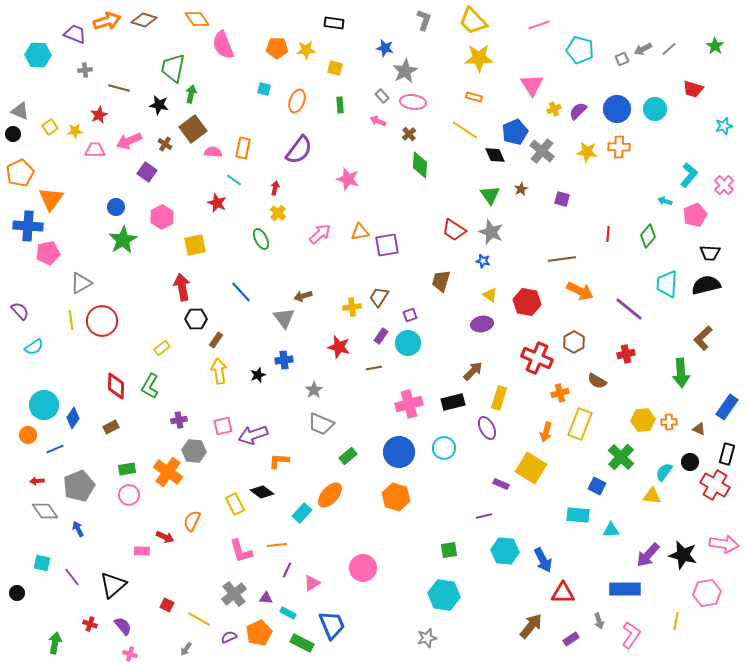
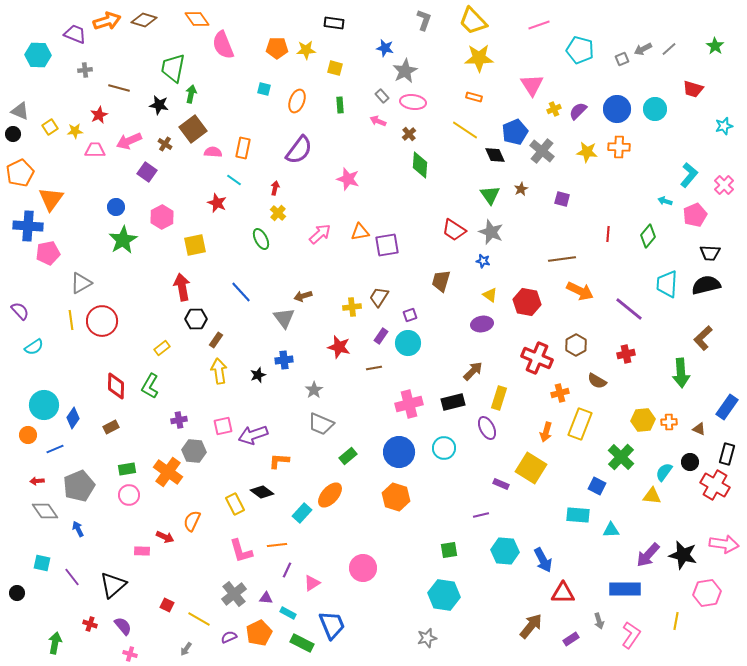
brown hexagon at (574, 342): moved 2 px right, 3 px down
purple line at (484, 516): moved 3 px left, 1 px up
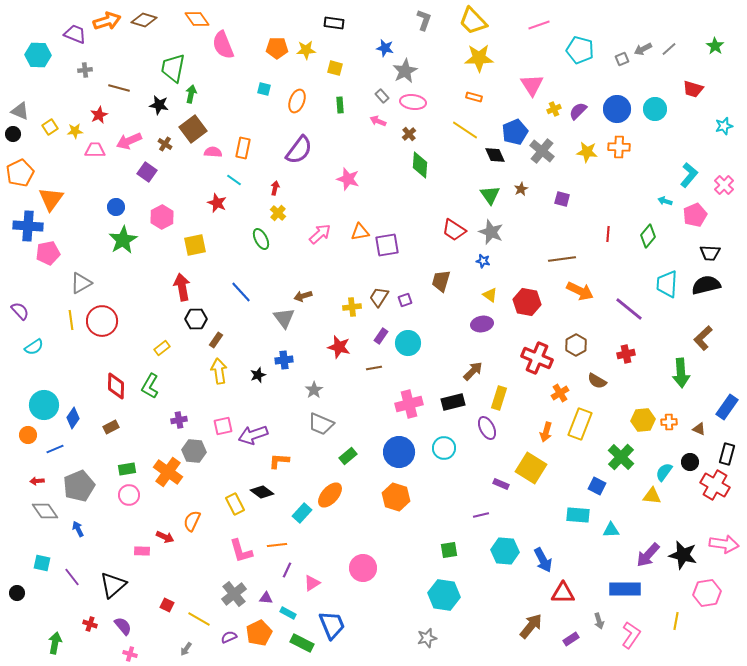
purple square at (410, 315): moved 5 px left, 15 px up
orange cross at (560, 393): rotated 18 degrees counterclockwise
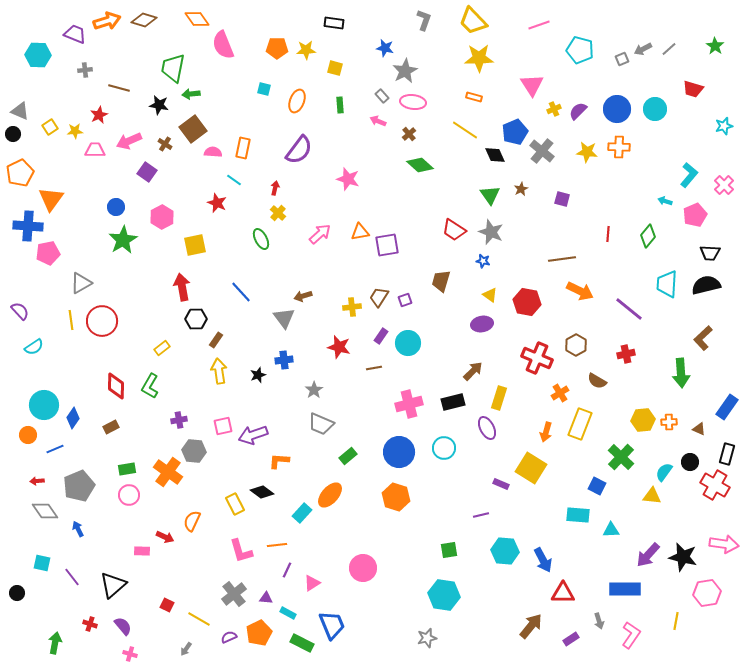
green arrow at (191, 94): rotated 108 degrees counterclockwise
green diamond at (420, 165): rotated 52 degrees counterclockwise
black star at (683, 555): moved 2 px down
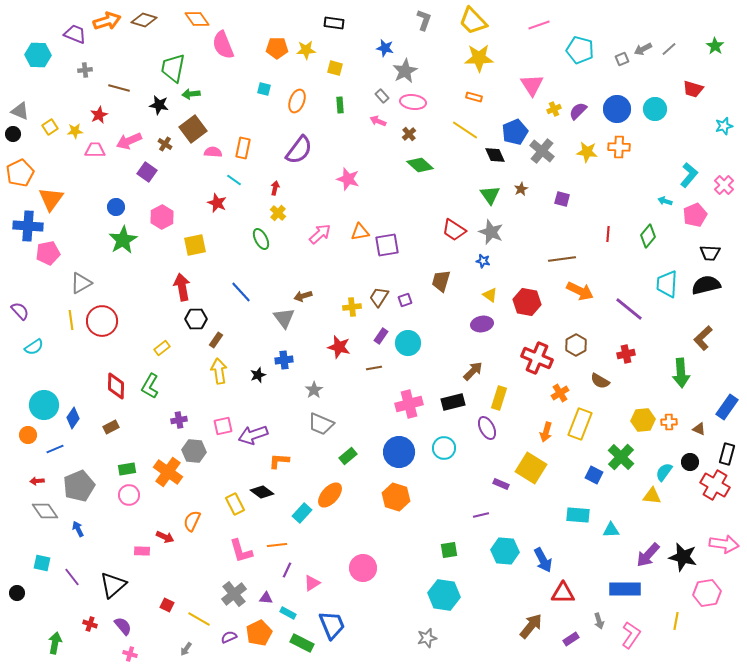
brown semicircle at (597, 381): moved 3 px right
blue square at (597, 486): moved 3 px left, 11 px up
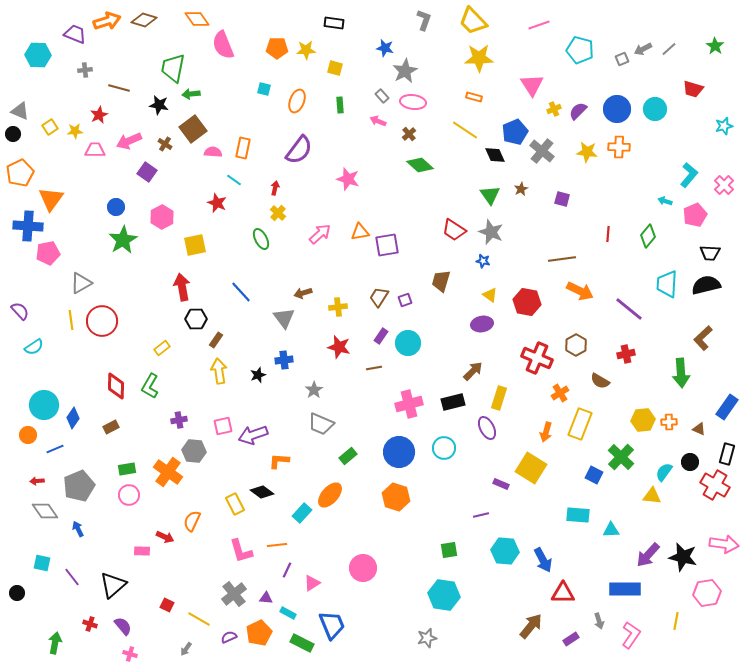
brown arrow at (303, 296): moved 3 px up
yellow cross at (352, 307): moved 14 px left
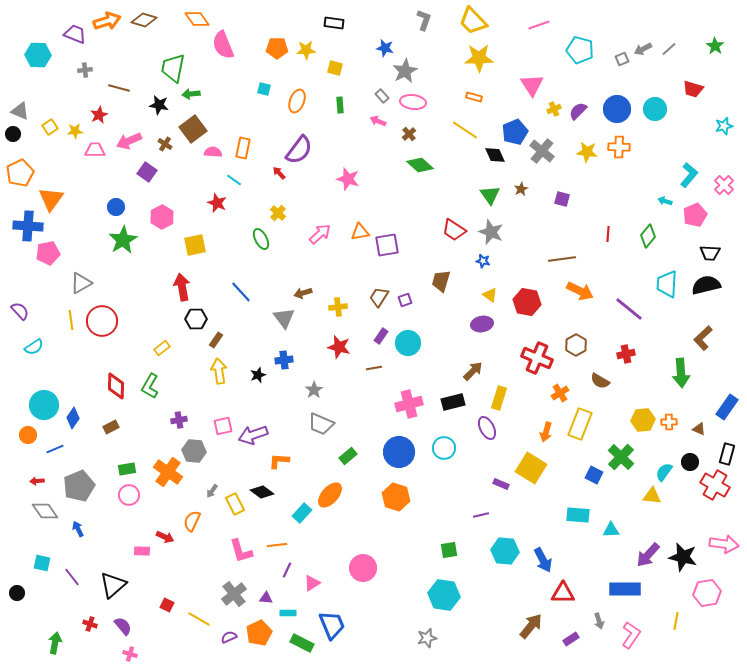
red arrow at (275, 188): moved 4 px right, 15 px up; rotated 56 degrees counterclockwise
cyan rectangle at (288, 613): rotated 28 degrees counterclockwise
gray arrow at (186, 649): moved 26 px right, 158 px up
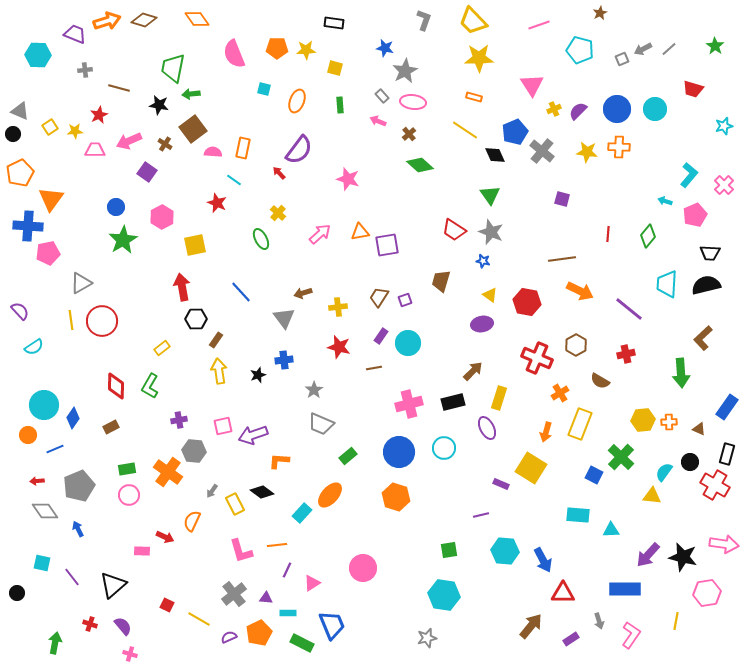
pink semicircle at (223, 45): moved 11 px right, 9 px down
brown star at (521, 189): moved 79 px right, 176 px up
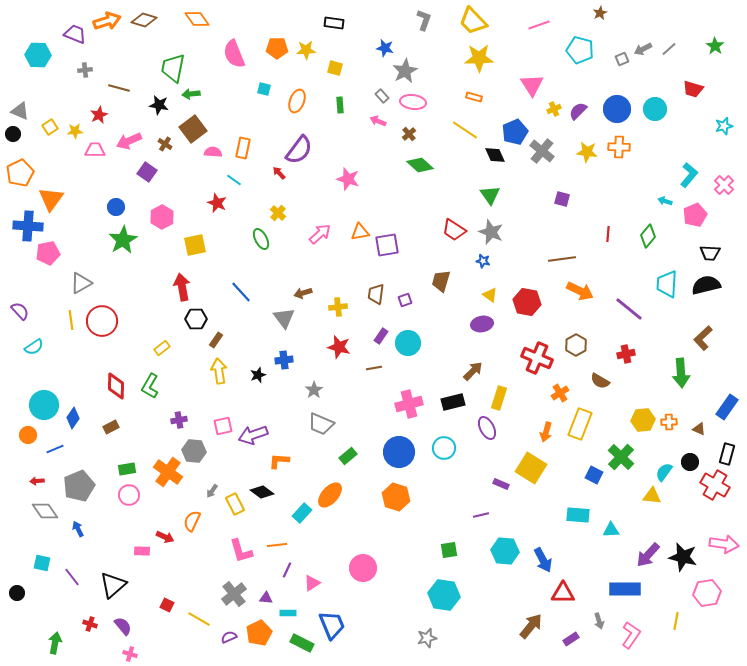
brown trapezoid at (379, 297): moved 3 px left, 3 px up; rotated 25 degrees counterclockwise
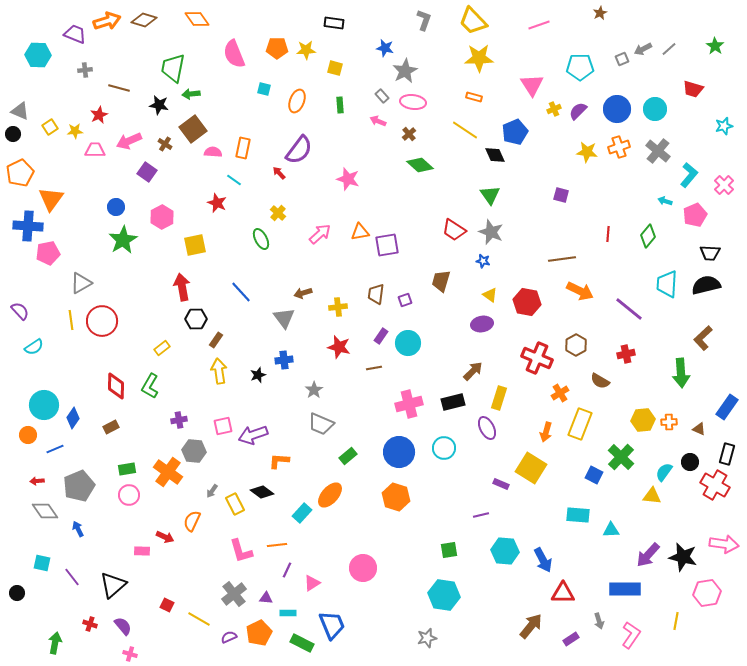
cyan pentagon at (580, 50): moved 17 px down; rotated 16 degrees counterclockwise
orange cross at (619, 147): rotated 20 degrees counterclockwise
gray cross at (542, 151): moved 116 px right
purple square at (562, 199): moved 1 px left, 4 px up
